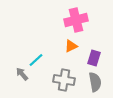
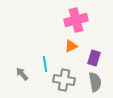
cyan line: moved 9 px right, 4 px down; rotated 56 degrees counterclockwise
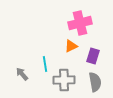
pink cross: moved 4 px right, 3 px down
purple rectangle: moved 1 px left, 2 px up
gray cross: rotated 10 degrees counterclockwise
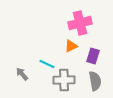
cyan line: moved 2 px right; rotated 56 degrees counterclockwise
gray semicircle: moved 1 px up
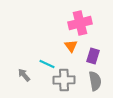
orange triangle: rotated 40 degrees counterclockwise
gray arrow: moved 2 px right, 1 px down
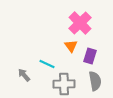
pink cross: rotated 30 degrees counterclockwise
purple rectangle: moved 3 px left
gray cross: moved 4 px down
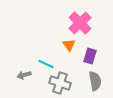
orange triangle: moved 2 px left, 1 px up
cyan line: moved 1 px left
gray arrow: rotated 64 degrees counterclockwise
gray cross: moved 4 px left, 1 px up; rotated 20 degrees clockwise
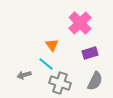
orange triangle: moved 17 px left
purple rectangle: moved 3 px up; rotated 56 degrees clockwise
cyan line: rotated 14 degrees clockwise
gray semicircle: rotated 36 degrees clockwise
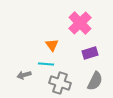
cyan line: rotated 35 degrees counterclockwise
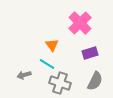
cyan line: moved 1 px right; rotated 28 degrees clockwise
